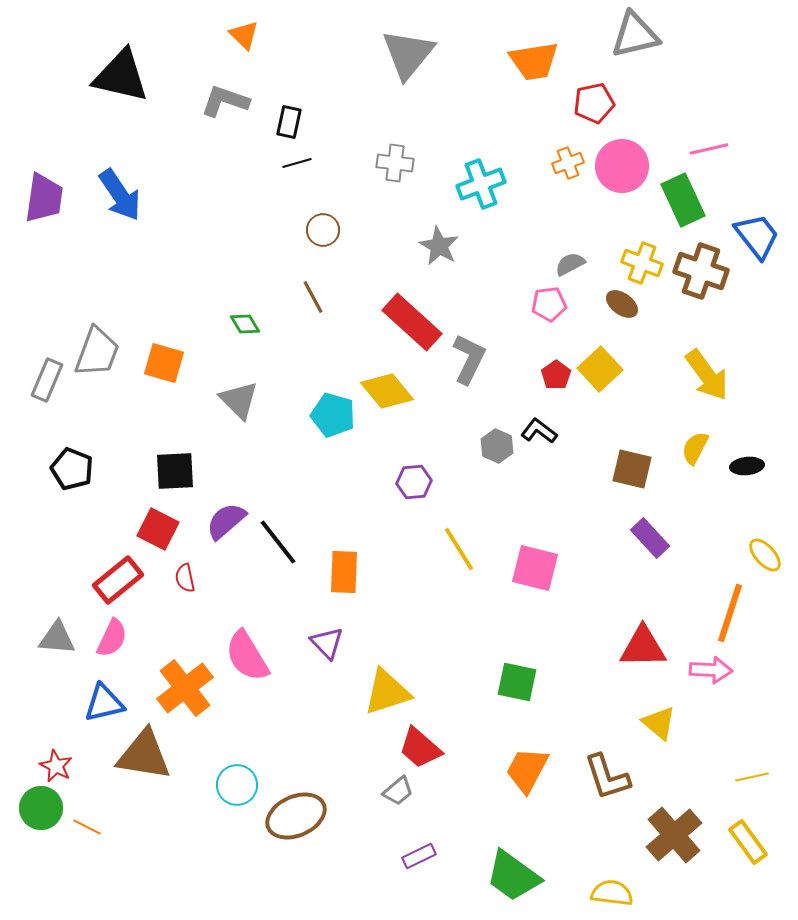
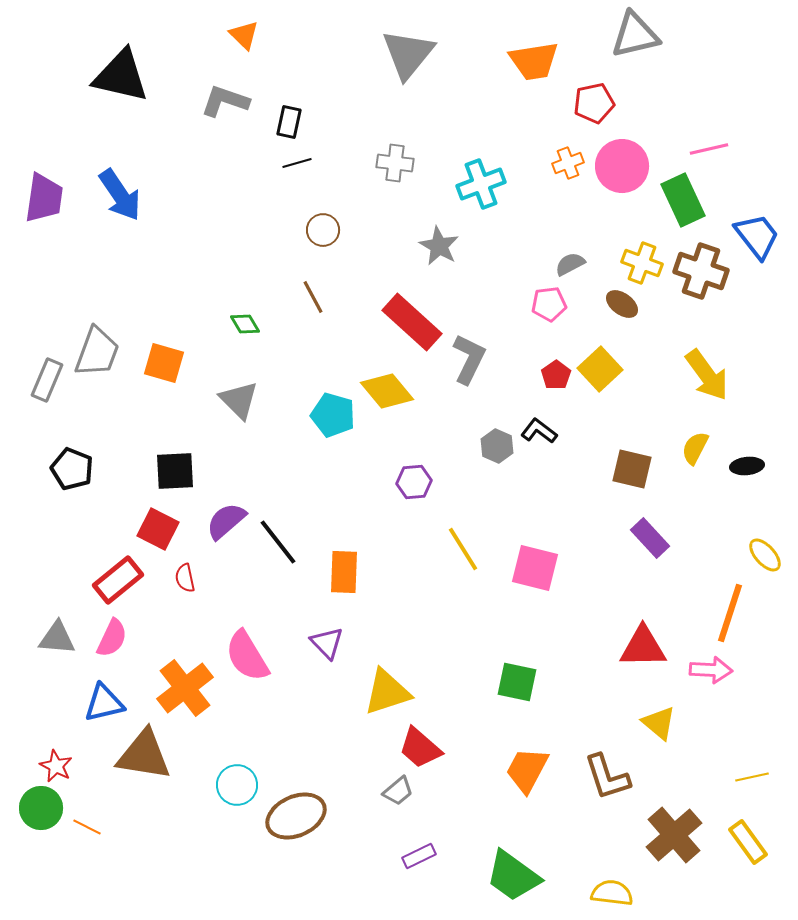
yellow line at (459, 549): moved 4 px right
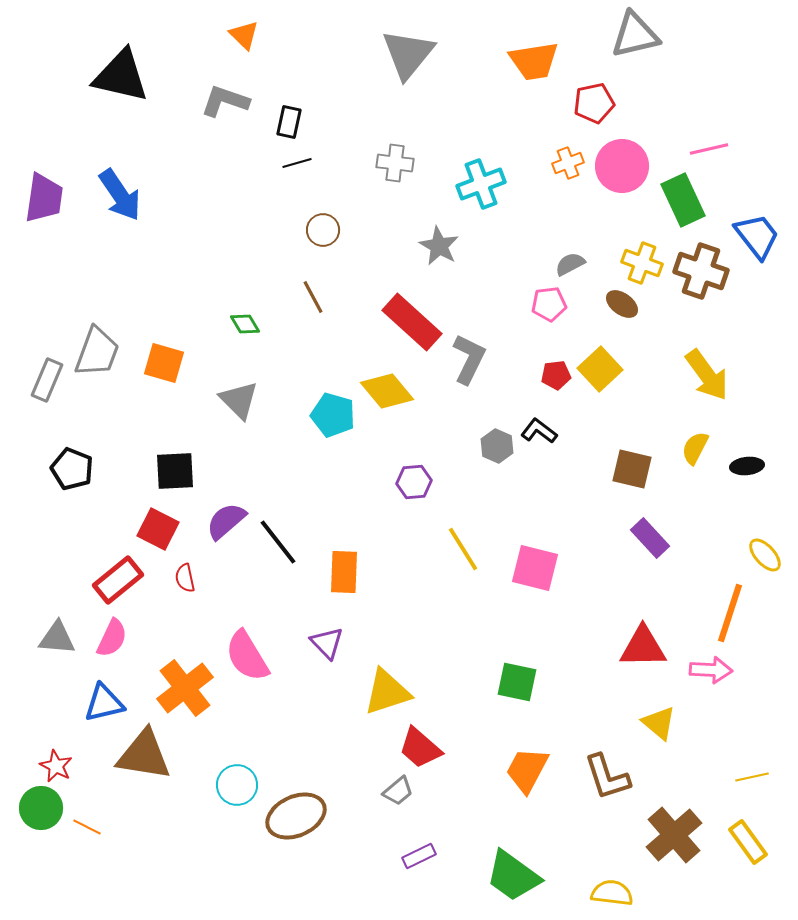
red pentagon at (556, 375): rotated 28 degrees clockwise
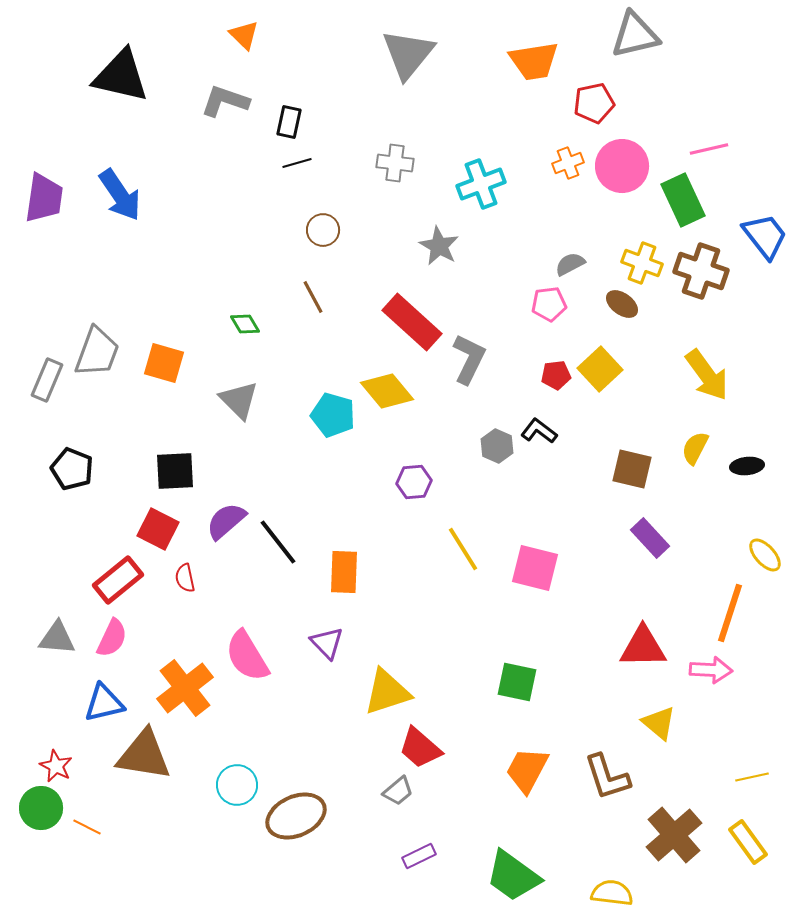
blue trapezoid at (757, 236): moved 8 px right
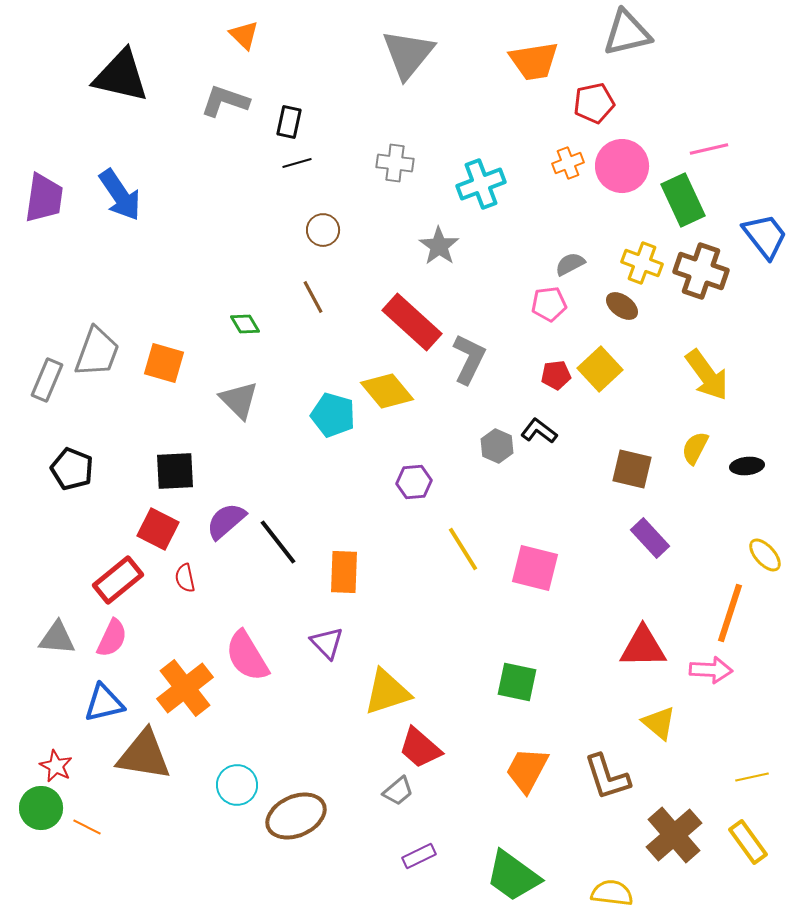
gray triangle at (635, 35): moved 8 px left, 2 px up
gray star at (439, 246): rotated 6 degrees clockwise
brown ellipse at (622, 304): moved 2 px down
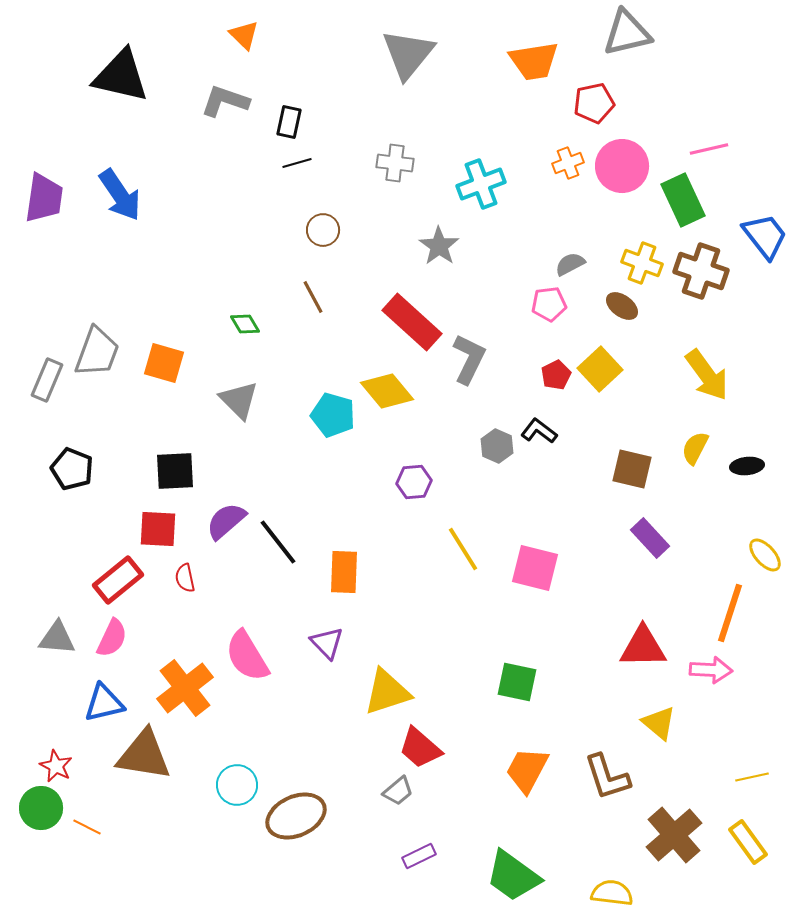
red pentagon at (556, 375): rotated 20 degrees counterclockwise
red square at (158, 529): rotated 24 degrees counterclockwise
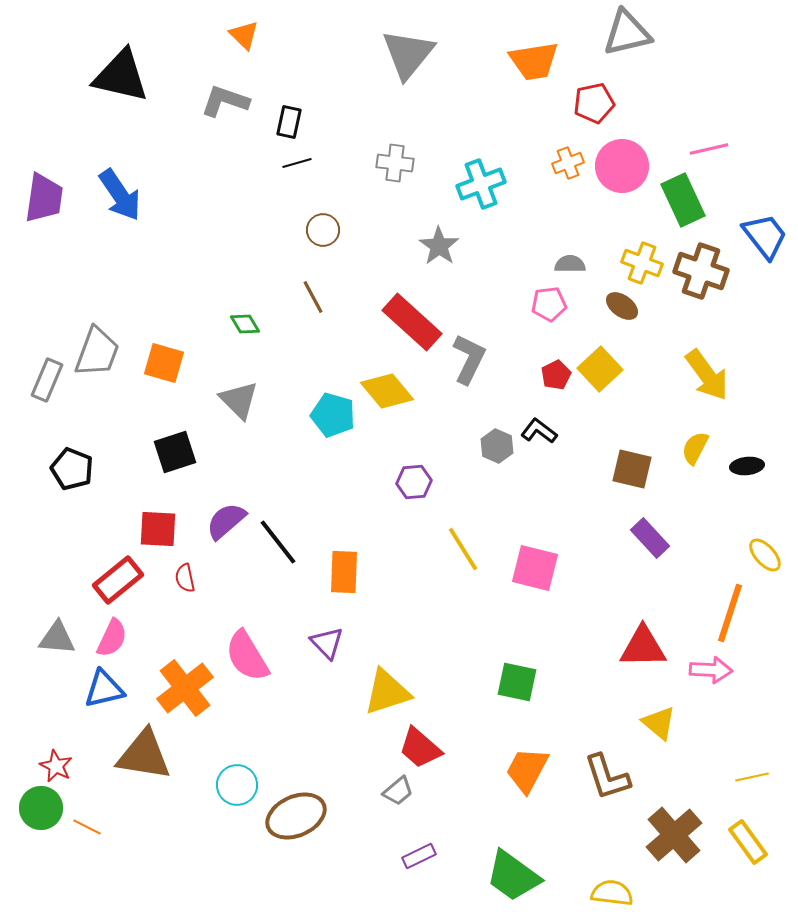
gray semicircle at (570, 264): rotated 28 degrees clockwise
black square at (175, 471): moved 19 px up; rotated 15 degrees counterclockwise
blue triangle at (104, 703): moved 14 px up
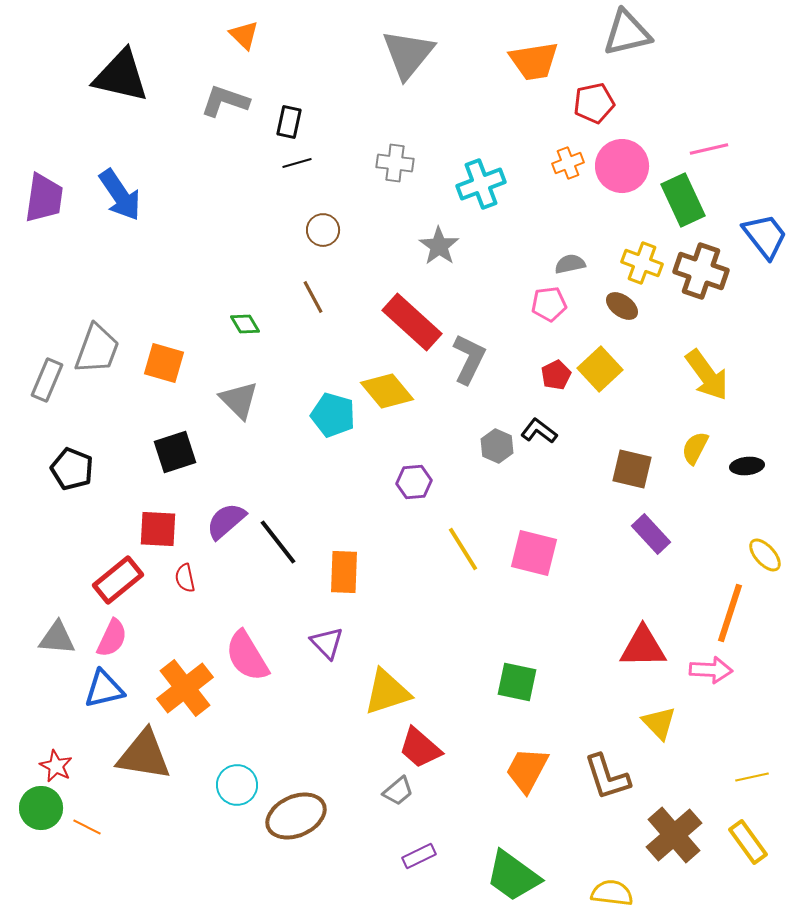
gray semicircle at (570, 264): rotated 12 degrees counterclockwise
gray trapezoid at (97, 352): moved 3 px up
purple rectangle at (650, 538): moved 1 px right, 4 px up
pink square at (535, 568): moved 1 px left, 15 px up
yellow triangle at (659, 723): rotated 6 degrees clockwise
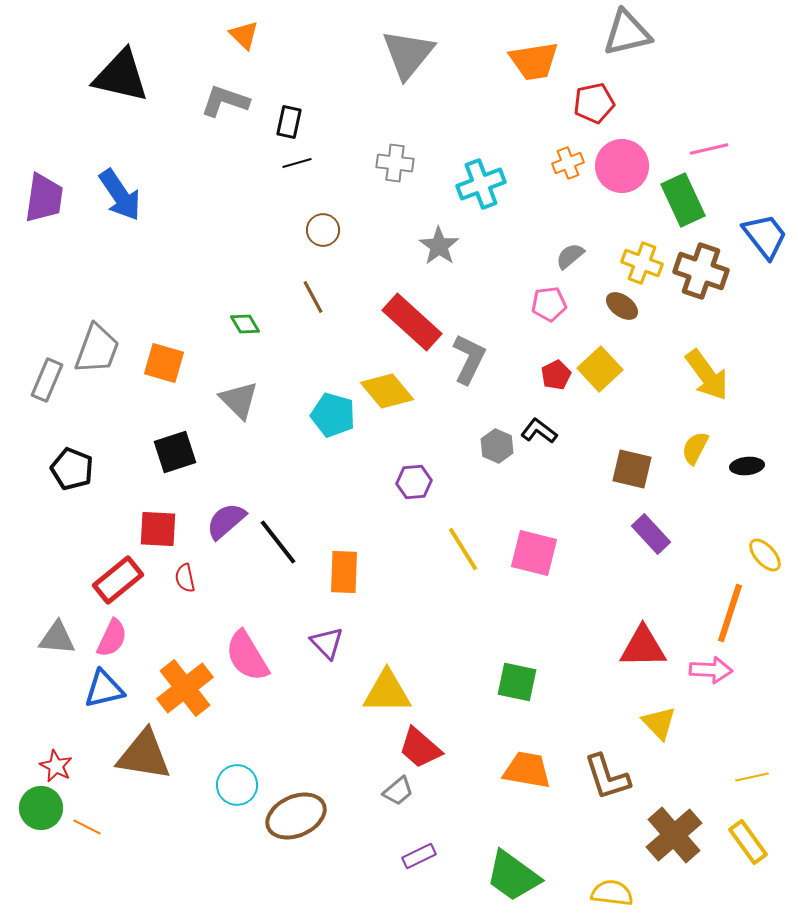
gray semicircle at (570, 264): moved 8 px up; rotated 28 degrees counterclockwise
yellow triangle at (387, 692): rotated 18 degrees clockwise
orange trapezoid at (527, 770): rotated 72 degrees clockwise
